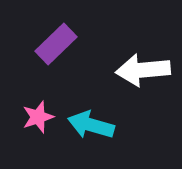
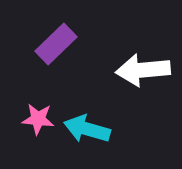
pink star: moved 2 px down; rotated 24 degrees clockwise
cyan arrow: moved 4 px left, 4 px down
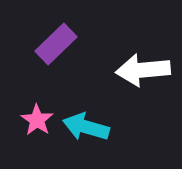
pink star: moved 1 px left, 1 px down; rotated 28 degrees clockwise
cyan arrow: moved 1 px left, 2 px up
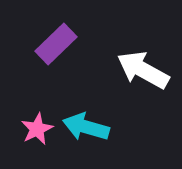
white arrow: rotated 34 degrees clockwise
pink star: moved 9 px down; rotated 12 degrees clockwise
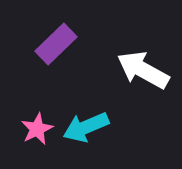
cyan arrow: rotated 39 degrees counterclockwise
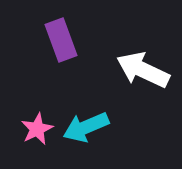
purple rectangle: moved 5 px right, 4 px up; rotated 66 degrees counterclockwise
white arrow: rotated 4 degrees counterclockwise
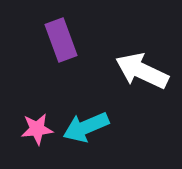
white arrow: moved 1 px left, 1 px down
pink star: rotated 20 degrees clockwise
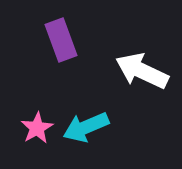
pink star: moved 1 px up; rotated 24 degrees counterclockwise
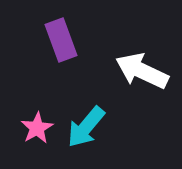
cyan arrow: rotated 27 degrees counterclockwise
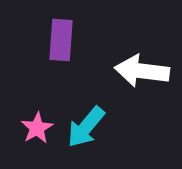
purple rectangle: rotated 24 degrees clockwise
white arrow: rotated 18 degrees counterclockwise
